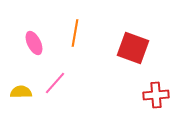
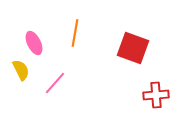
yellow semicircle: moved 22 px up; rotated 65 degrees clockwise
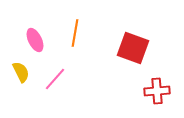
pink ellipse: moved 1 px right, 3 px up
yellow semicircle: moved 2 px down
pink line: moved 4 px up
red cross: moved 1 px right, 4 px up
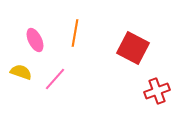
red square: rotated 8 degrees clockwise
yellow semicircle: rotated 45 degrees counterclockwise
red cross: rotated 15 degrees counterclockwise
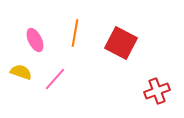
red square: moved 12 px left, 5 px up
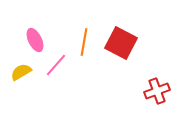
orange line: moved 9 px right, 9 px down
yellow semicircle: rotated 50 degrees counterclockwise
pink line: moved 1 px right, 14 px up
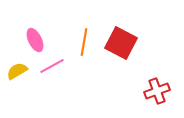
pink line: moved 4 px left, 1 px down; rotated 20 degrees clockwise
yellow semicircle: moved 4 px left, 1 px up
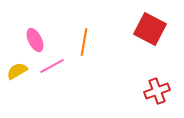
red square: moved 29 px right, 14 px up
